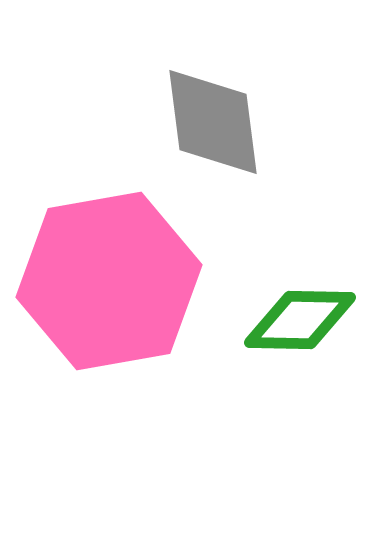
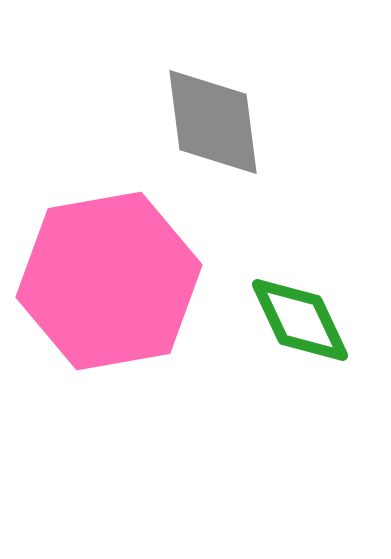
green diamond: rotated 64 degrees clockwise
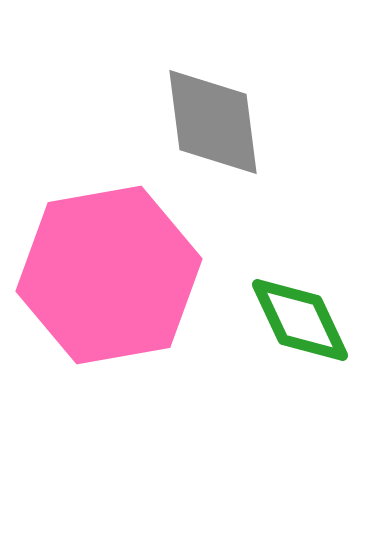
pink hexagon: moved 6 px up
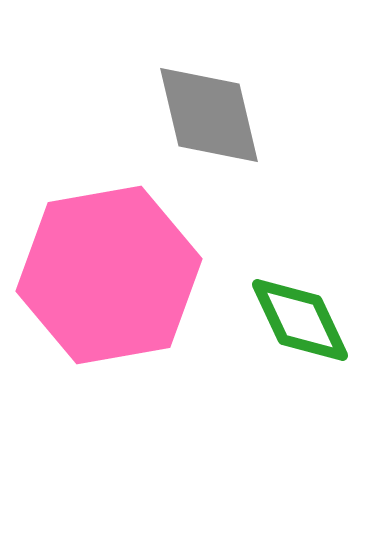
gray diamond: moved 4 px left, 7 px up; rotated 6 degrees counterclockwise
